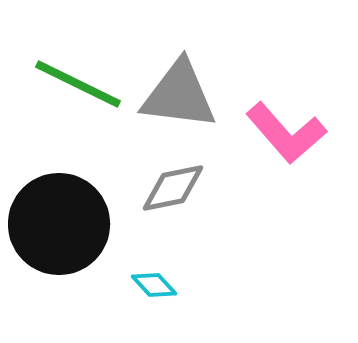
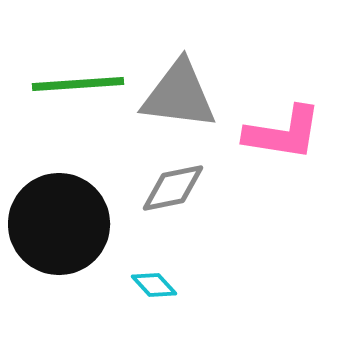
green line: rotated 30 degrees counterclockwise
pink L-shape: moved 3 px left; rotated 40 degrees counterclockwise
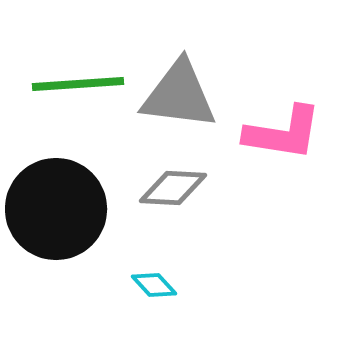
gray diamond: rotated 14 degrees clockwise
black circle: moved 3 px left, 15 px up
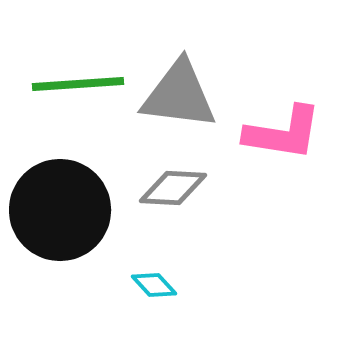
black circle: moved 4 px right, 1 px down
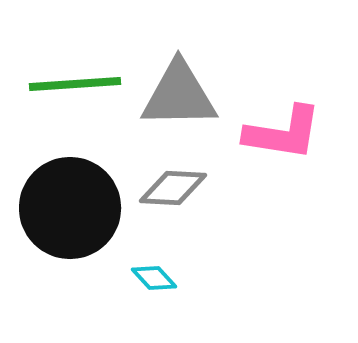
green line: moved 3 px left
gray triangle: rotated 8 degrees counterclockwise
black circle: moved 10 px right, 2 px up
cyan diamond: moved 7 px up
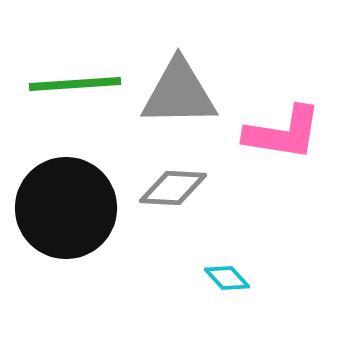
gray triangle: moved 2 px up
black circle: moved 4 px left
cyan diamond: moved 73 px right
